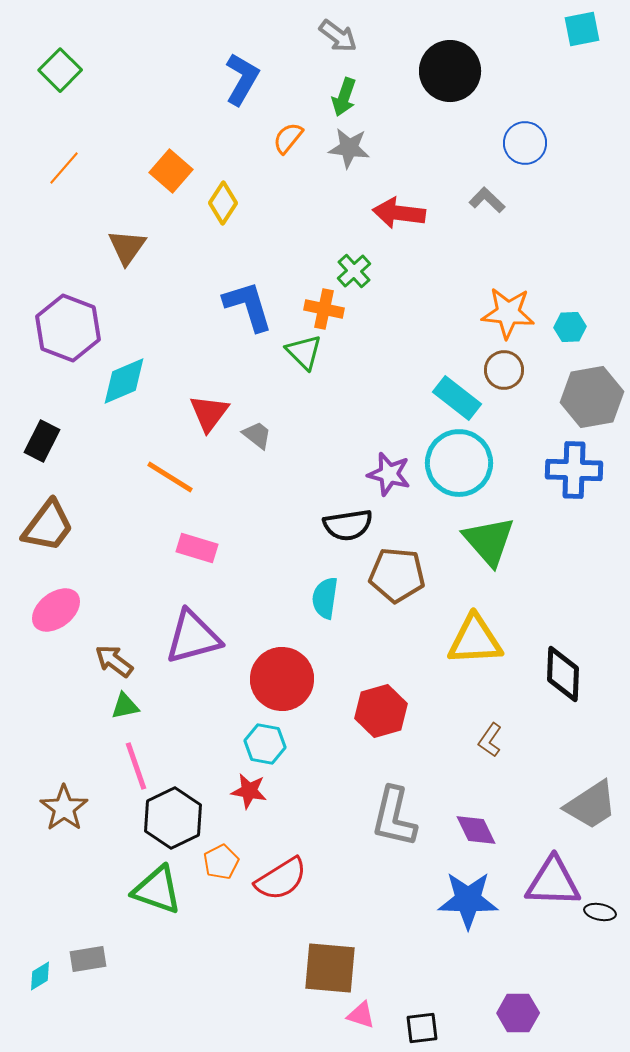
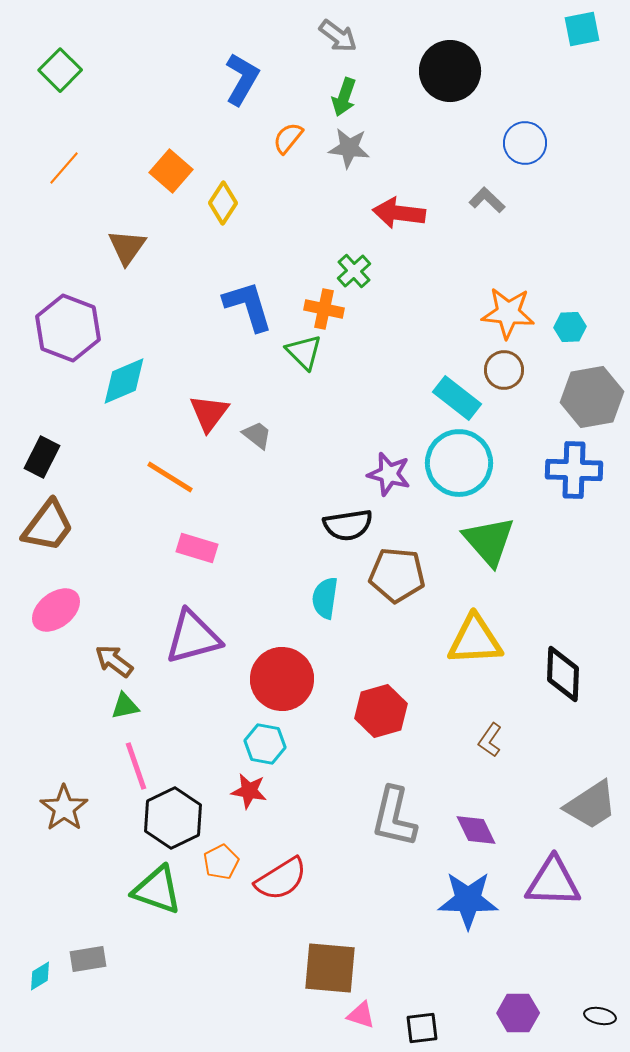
black rectangle at (42, 441): moved 16 px down
black ellipse at (600, 912): moved 104 px down
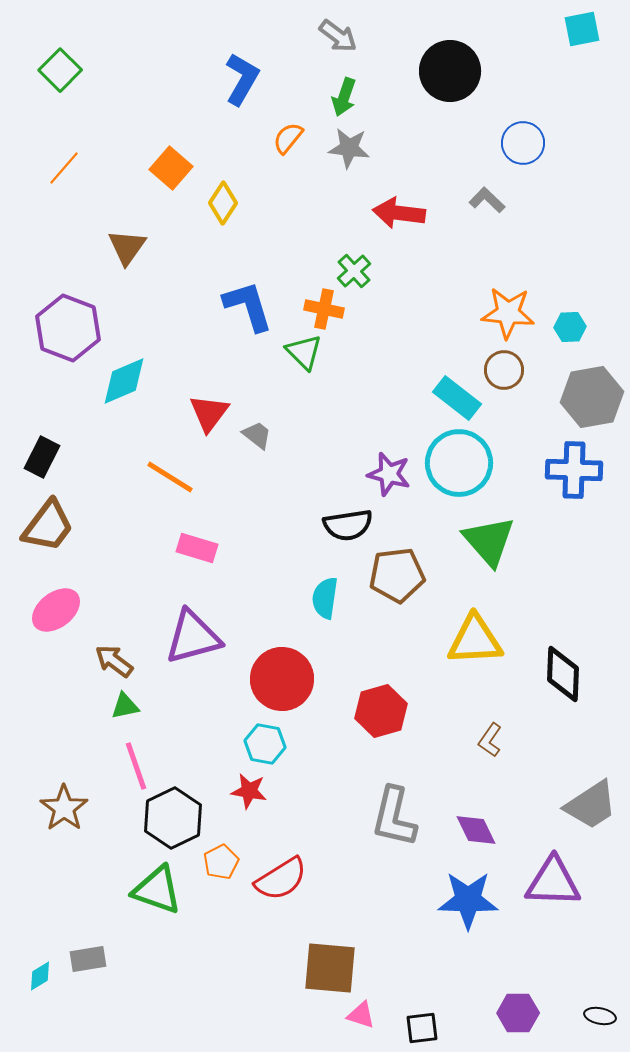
blue circle at (525, 143): moved 2 px left
orange square at (171, 171): moved 3 px up
brown pentagon at (397, 575): rotated 12 degrees counterclockwise
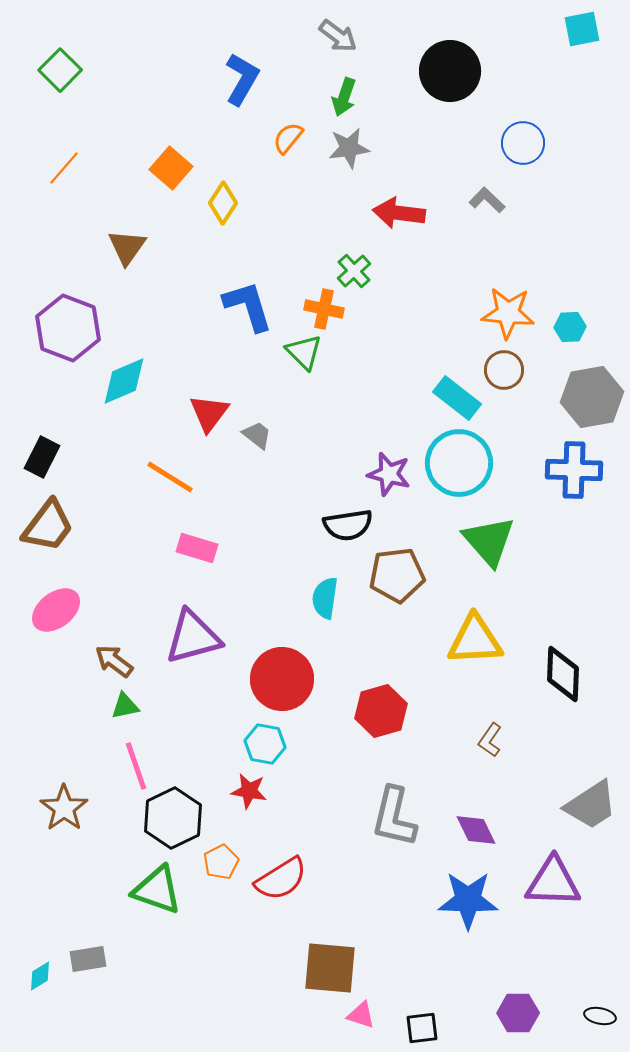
gray star at (349, 148): rotated 15 degrees counterclockwise
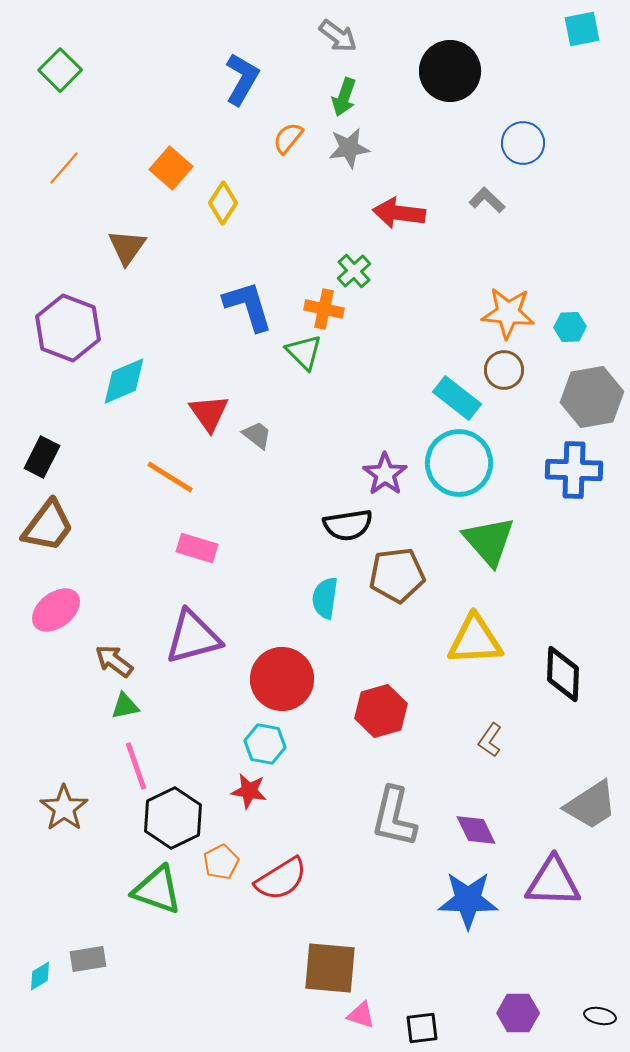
red triangle at (209, 413): rotated 12 degrees counterclockwise
purple star at (389, 474): moved 4 px left; rotated 21 degrees clockwise
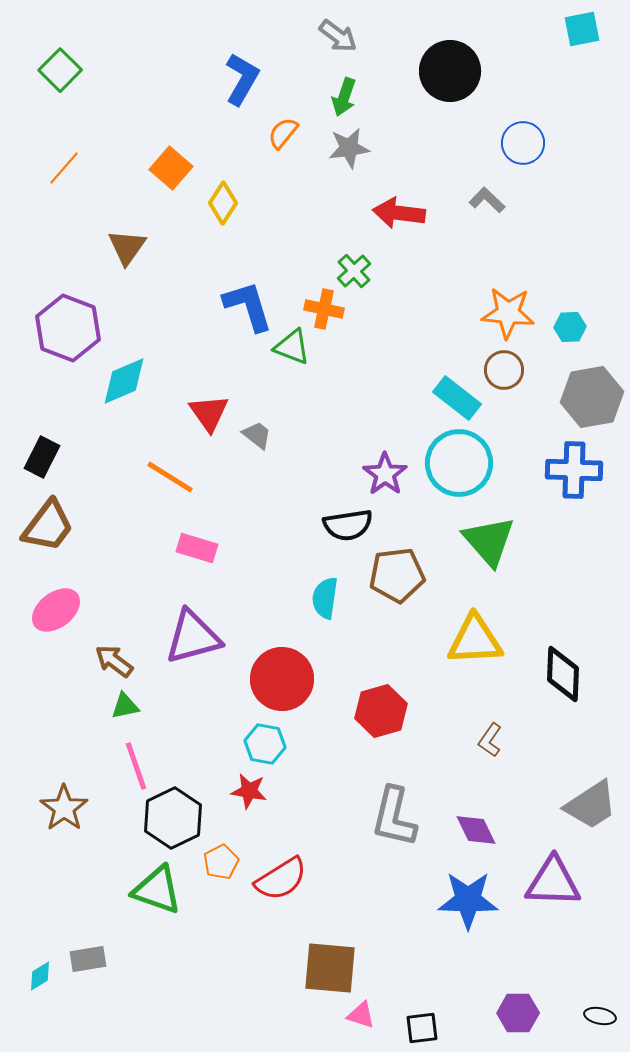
orange semicircle at (288, 138): moved 5 px left, 5 px up
green triangle at (304, 352): moved 12 px left, 5 px up; rotated 24 degrees counterclockwise
